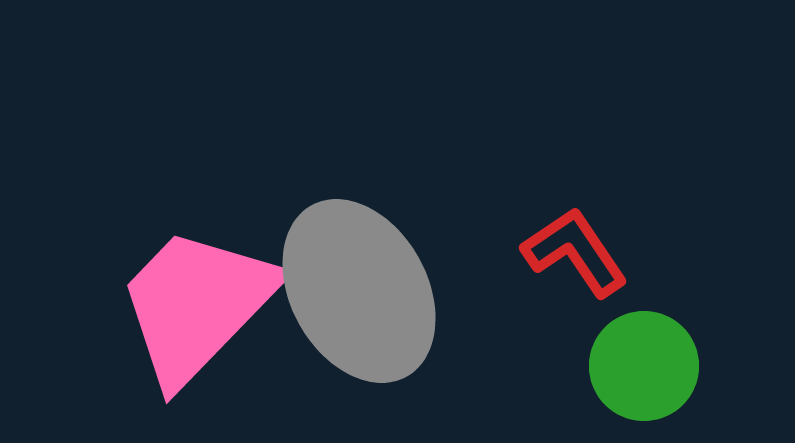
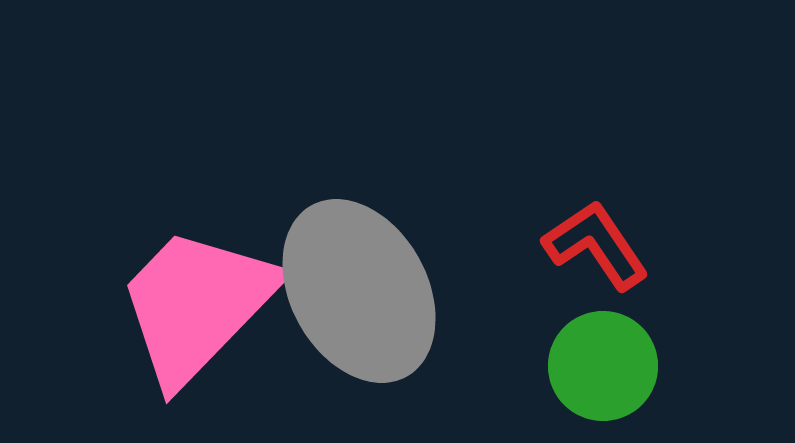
red L-shape: moved 21 px right, 7 px up
green circle: moved 41 px left
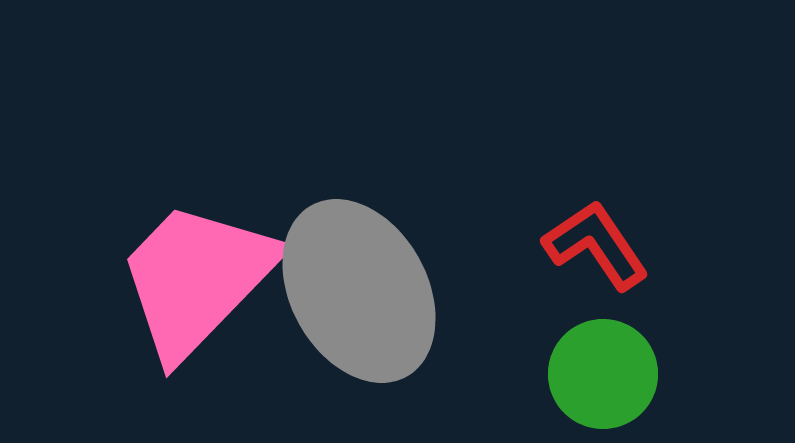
pink trapezoid: moved 26 px up
green circle: moved 8 px down
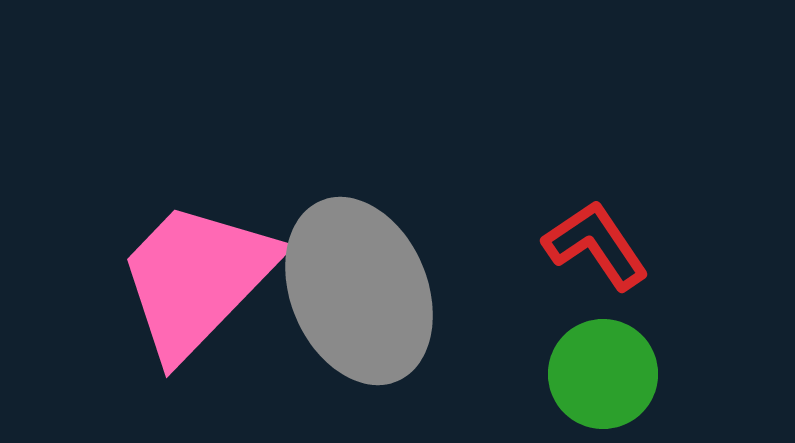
gray ellipse: rotated 6 degrees clockwise
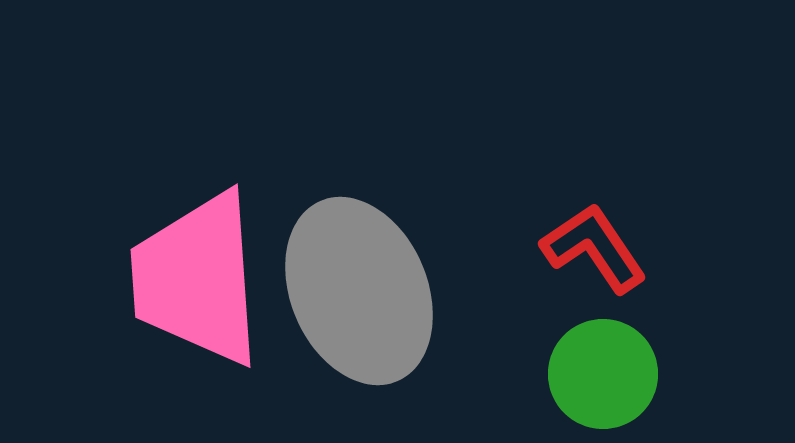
red L-shape: moved 2 px left, 3 px down
pink trapezoid: rotated 48 degrees counterclockwise
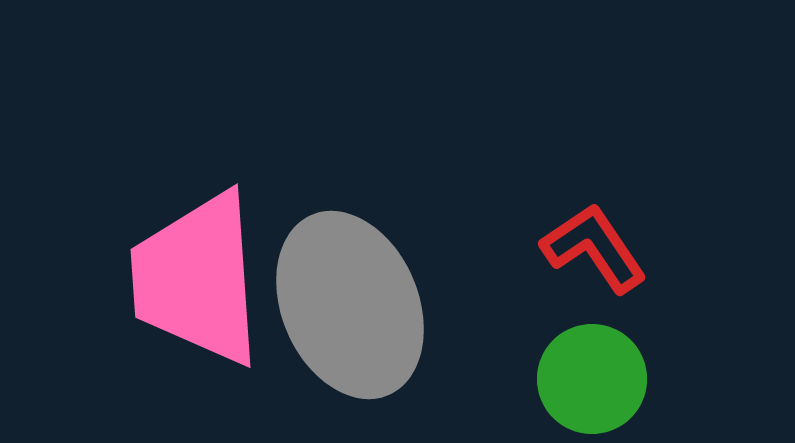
gray ellipse: moved 9 px left, 14 px down
green circle: moved 11 px left, 5 px down
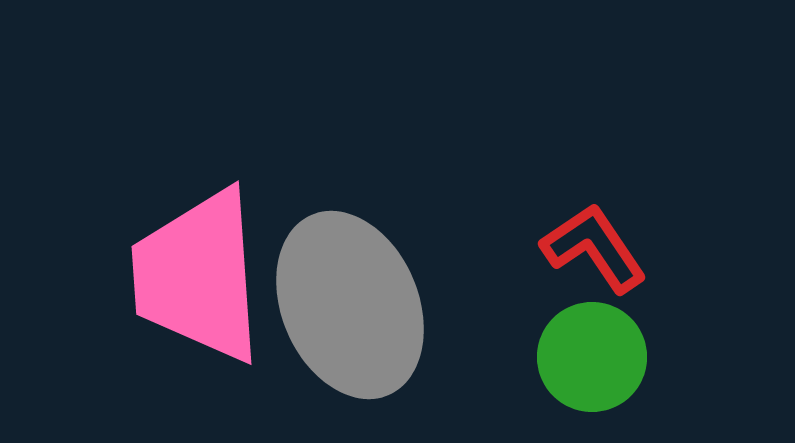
pink trapezoid: moved 1 px right, 3 px up
green circle: moved 22 px up
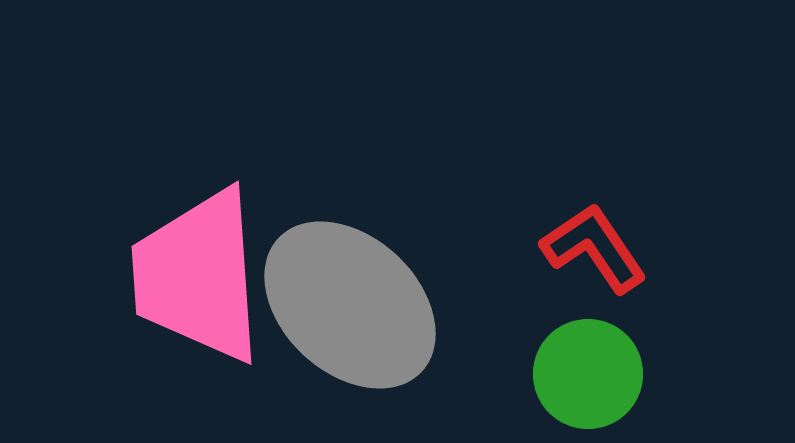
gray ellipse: rotated 24 degrees counterclockwise
green circle: moved 4 px left, 17 px down
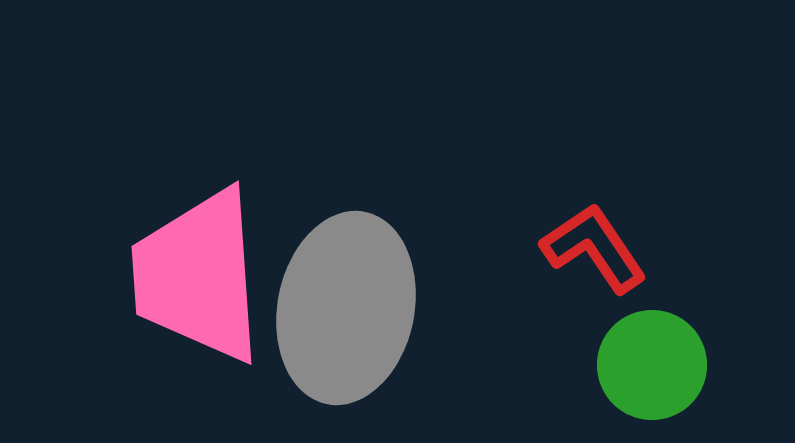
gray ellipse: moved 4 px left, 3 px down; rotated 58 degrees clockwise
green circle: moved 64 px right, 9 px up
